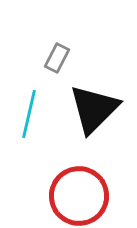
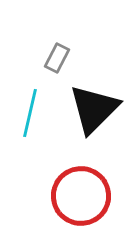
cyan line: moved 1 px right, 1 px up
red circle: moved 2 px right
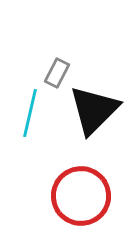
gray rectangle: moved 15 px down
black triangle: moved 1 px down
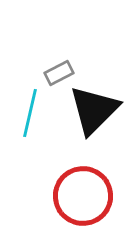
gray rectangle: moved 2 px right; rotated 36 degrees clockwise
red circle: moved 2 px right
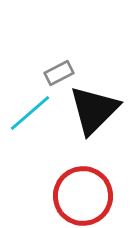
cyan line: rotated 36 degrees clockwise
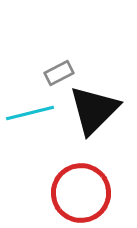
cyan line: rotated 27 degrees clockwise
red circle: moved 2 px left, 3 px up
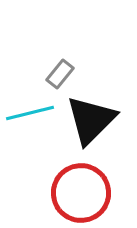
gray rectangle: moved 1 px right, 1 px down; rotated 24 degrees counterclockwise
black triangle: moved 3 px left, 10 px down
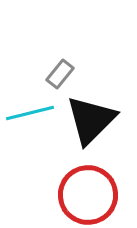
red circle: moved 7 px right, 2 px down
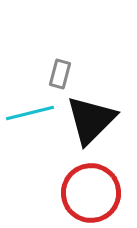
gray rectangle: rotated 24 degrees counterclockwise
red circle: moved 3 px right, 2 px up
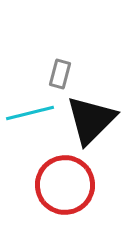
red circle: moved 26 px left, 8 px up
